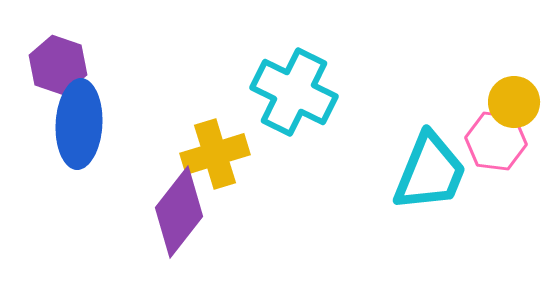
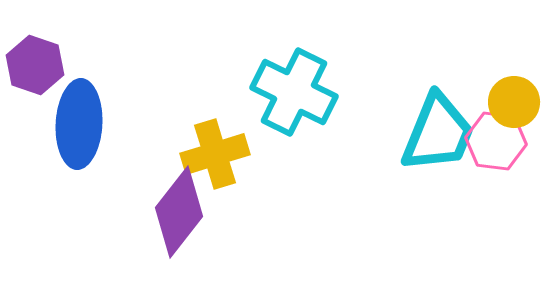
purple hexagon: moved 23 px left
cyan trapezoid: moved 8 px right, 39 px up
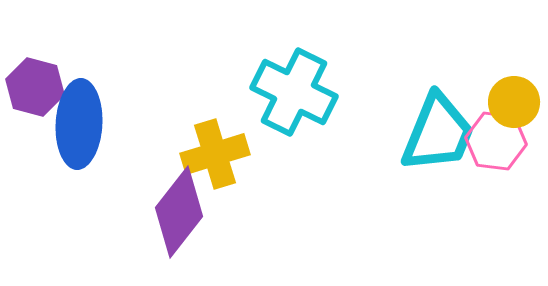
purple hexagon: moved 22 px down; rotated 4 degrees counterclockwise
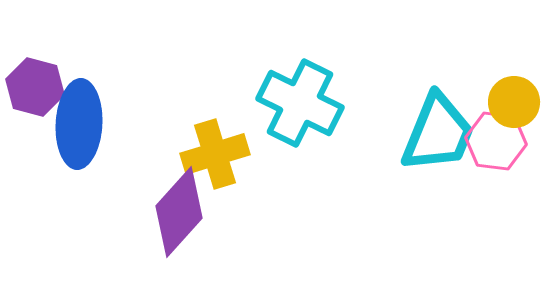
cyan cross: moved 6 px right, 11 px down
purple diamond: rotated 4 degrees clockwise
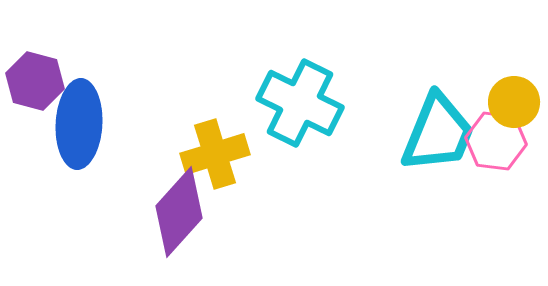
purple hexagon: moved 6 px up
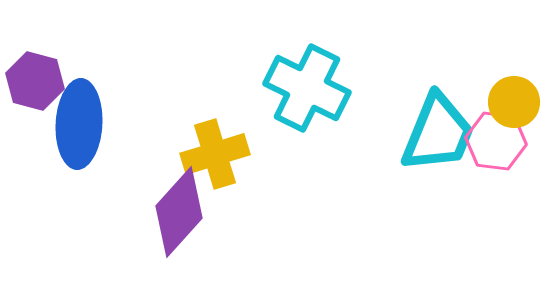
cyan cross: moved 7 px right, 15 px up
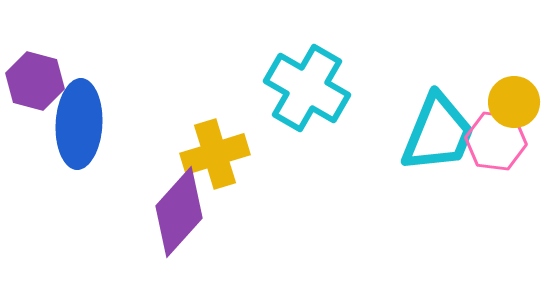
cyan cross: rotated 4 degrees clockwise
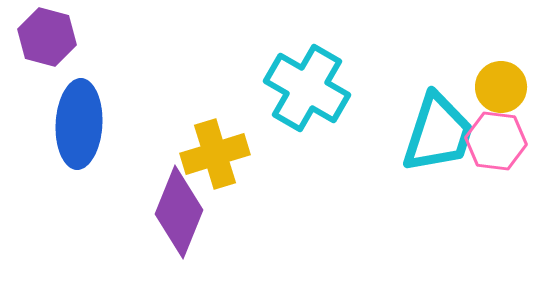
purple hexagon: moved 12 px right, 44 px up
yellow circle: moved 13 px left, 15 px up
cyan trapezoid: rotated 4 degrees counterclockwise
purple diamond: rotated 20 degrees counterclockwise
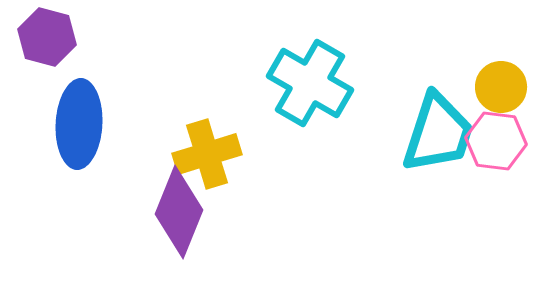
cyan cross: moved 3 px right, 5 px up
yellow cross: moved 8 px left
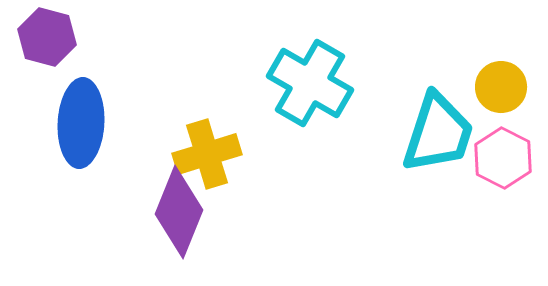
blue ellipse: moved 2 px right, 1 px up
pink hexagon: moved 7 px right, 17 px down; rotated 20 degrees clockwise
